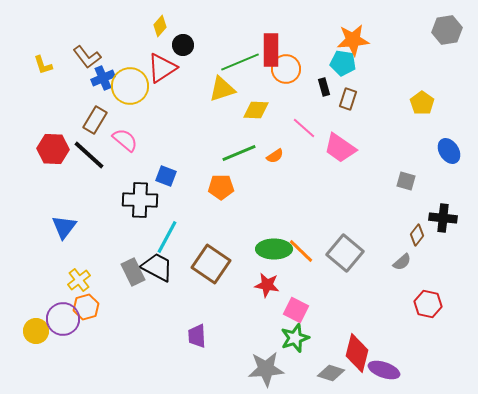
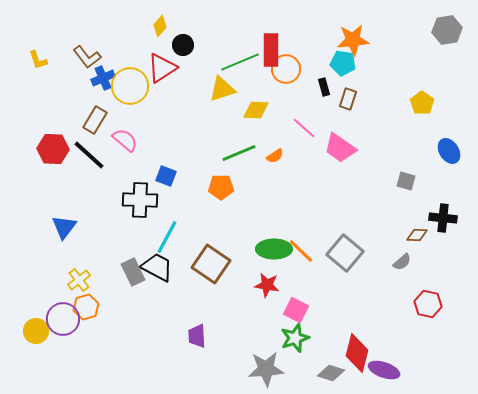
yellow L-shape at (43, 65): moved 5 px left, 5 px up
brown diamond at (417, 235): rotated 55 degrees clockwise
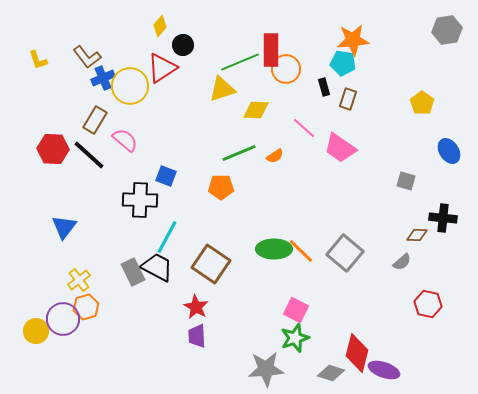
red star at (267, 285): moved 71 px left, 22 px down; rotated 20 degrees clockwise
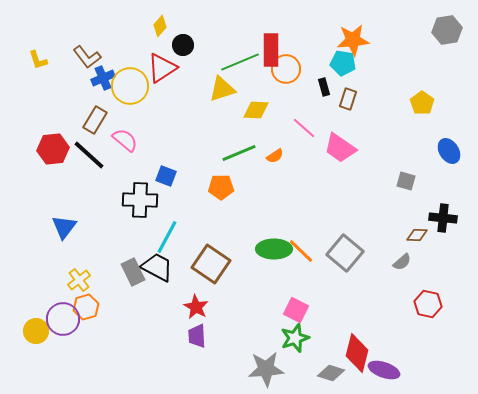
red hexagon at (53, 149): rotated 8 degrees counterclockwise
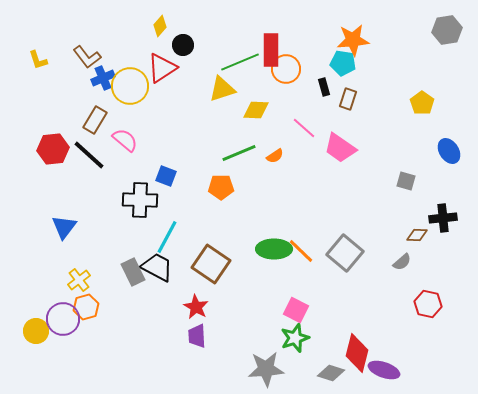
black cross at (443, 218): rotated 12 degrees counterclockwise
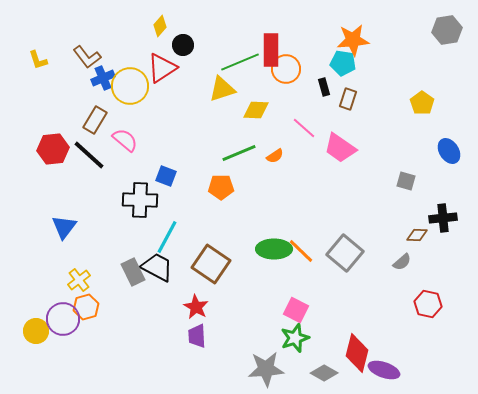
gray diamond at (331, 373): moved 7 px left; rotated 12 degrees clockwise
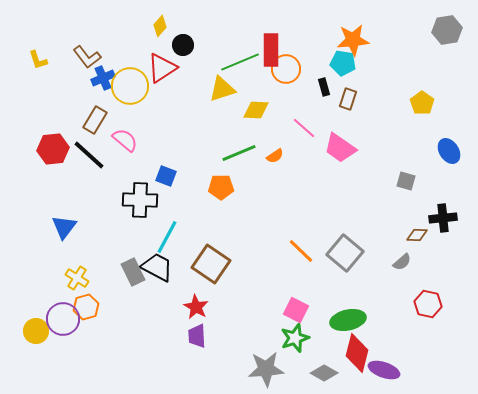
green ellipse at (274, 249): moved 74 px right, 71 px down; rotated 12 degrees counterclockwise
yellow cross at (79, 280): moved 2 px left, 2 px up; rotated 20 degrees counterclockwise
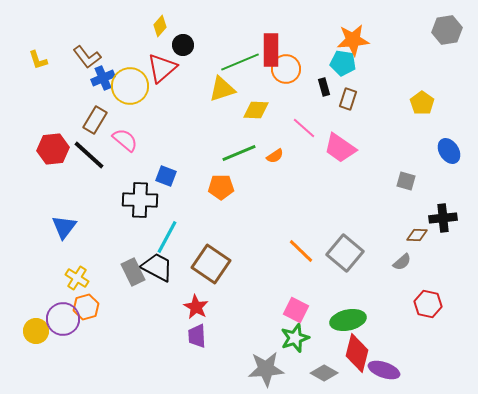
red triangle at (162, 68): rotated 8 degrees counterclockwise
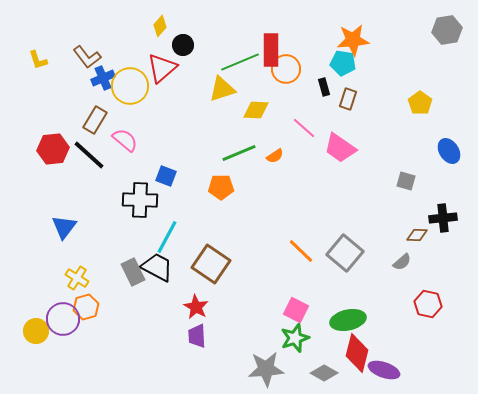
yellow pentagon at (422, 103): moved 2 px left
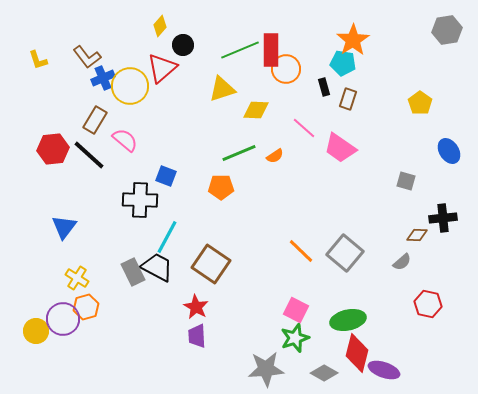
orange star at (353, 40): rotated 28 degrees counterclockwise
green line at (240, 62): moved 12 px up
